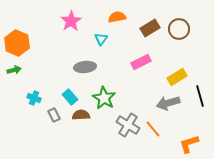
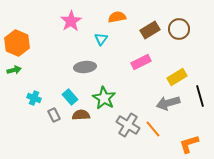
brown rectangle: moved 2 px down
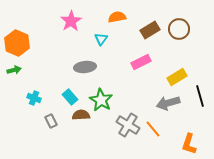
green star: moved 3 px left, 2 px down
gray rectangle: moved 3 px left, 6 px down
orange L-shape: rotated 55 degrees counterclockwise
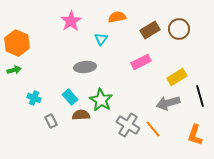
orange L-shape: moved 6 px right, 9 px up
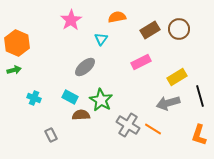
pink star: moved 1 px up
gray ellipse: rotated 35 degrees counterclockwise
cyan rectangle: rotated 21 degrees counterclockwise
gray rectangle: moved 14 px down
orange line: rotated 18 degrees counterclockwise
orange L-shape: moved 4 px right
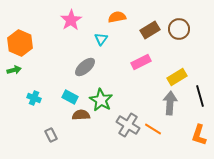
orange hexagon: moved 3 px right
gray arrow: moved 2 px right; rotated 110 degrees clockwise
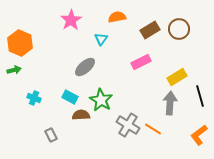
orange L-shape: rotated 35 degrees clockwise
